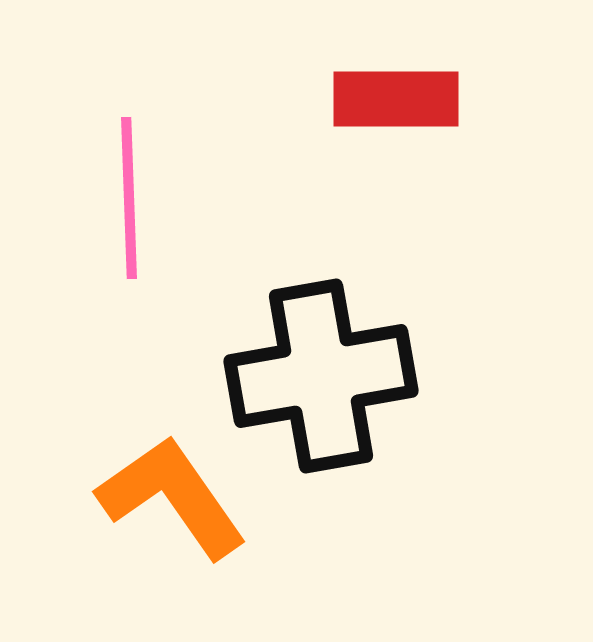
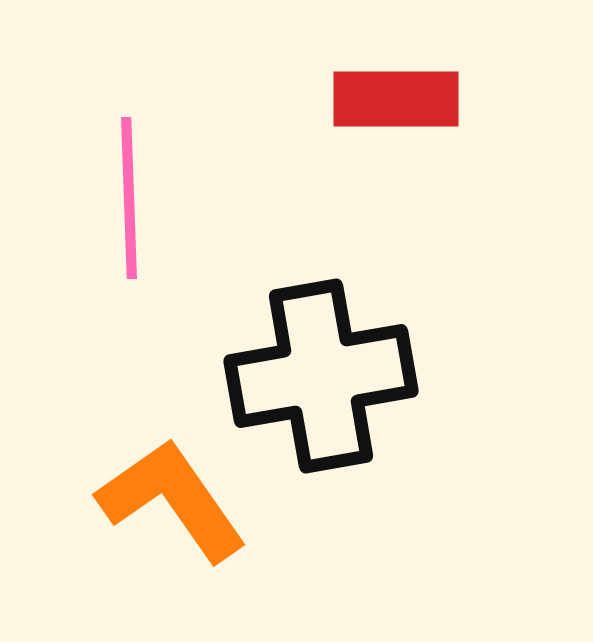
orange L-shape: moved 3 px down
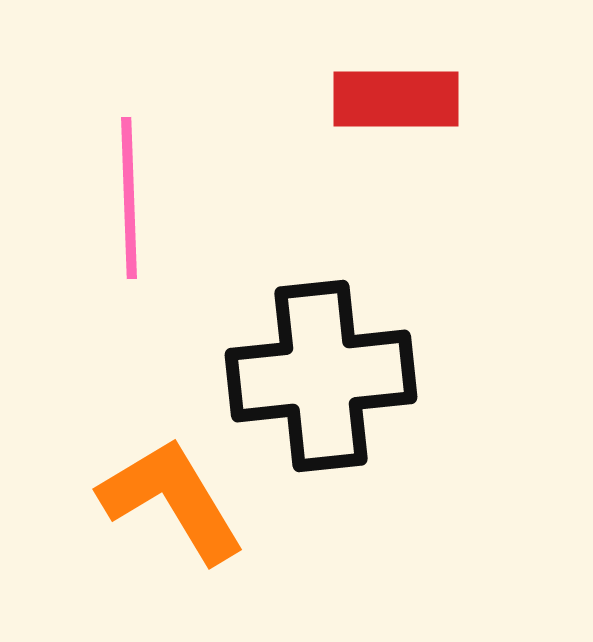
black cross: rotated 4 degrees clockwise
orange L-shape: rotated 4 degrees clockwise
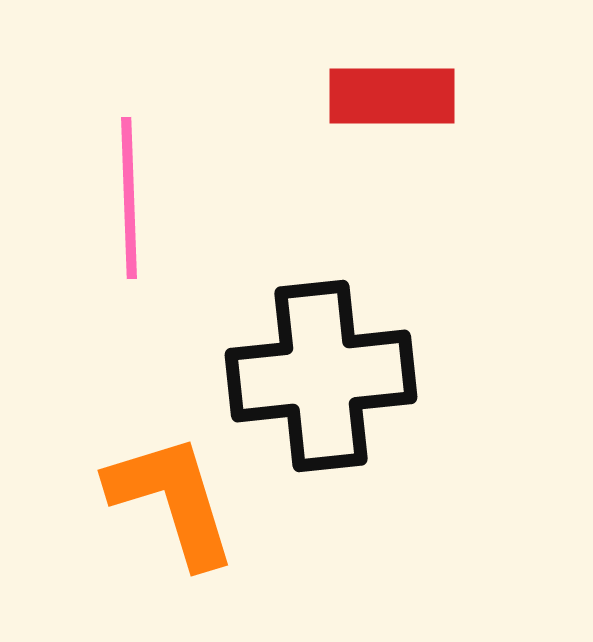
red rectangle: moved 4 px left, 3 px up
orange L-shape: rotated 14 degrees clockwise
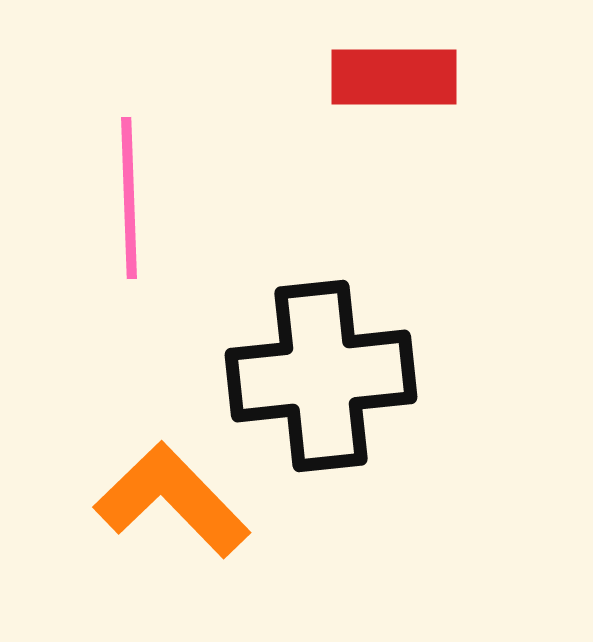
red rectangle: moved 2 px right, 19 px up
orange L-shape: rotated 27 degrees counterclockwise
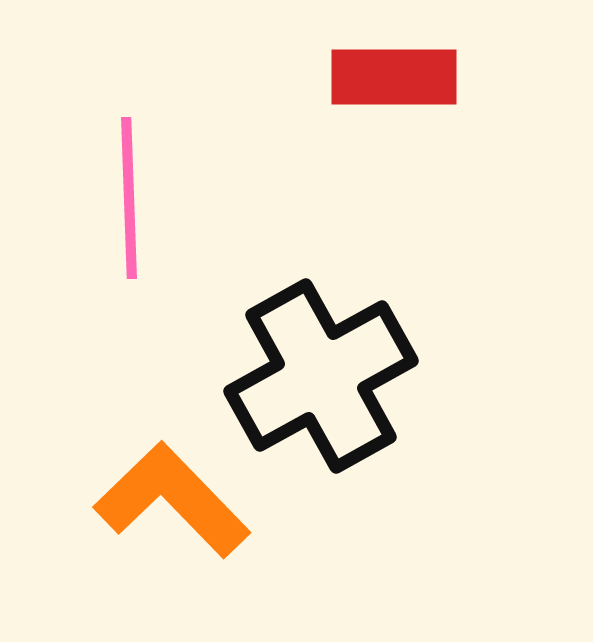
black cross: rotated 23 degrees counterclockwise
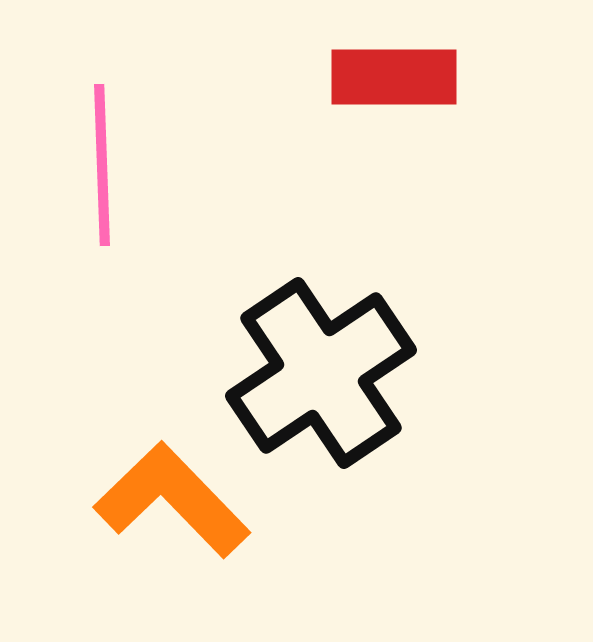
pink line: moved 27 px left, 33 px up
black cross: moved 3 px up; rotated 5 degrees counterclockwise
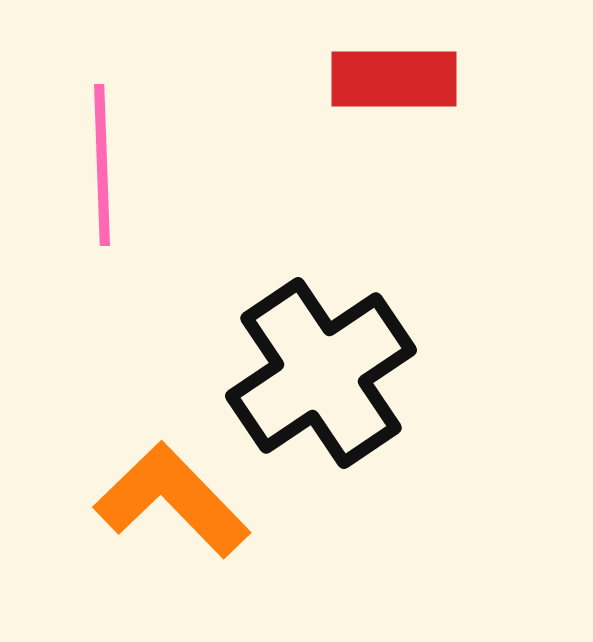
red rectangle: moved 2 px down
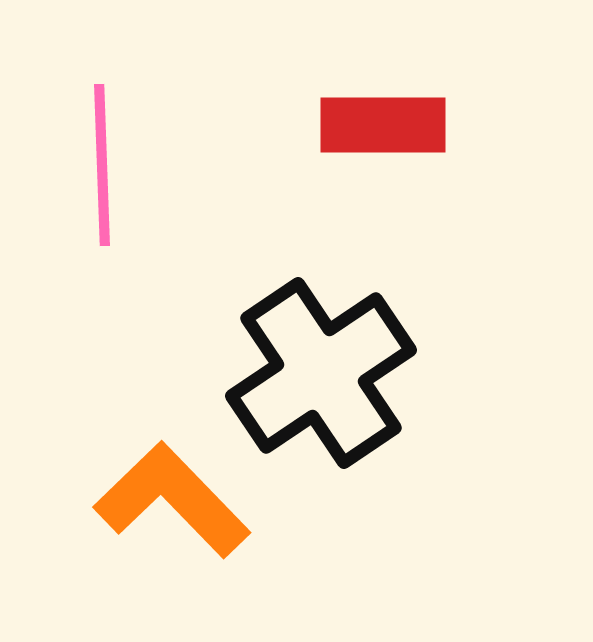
red rectangle: moved 11 px left, 46 px down
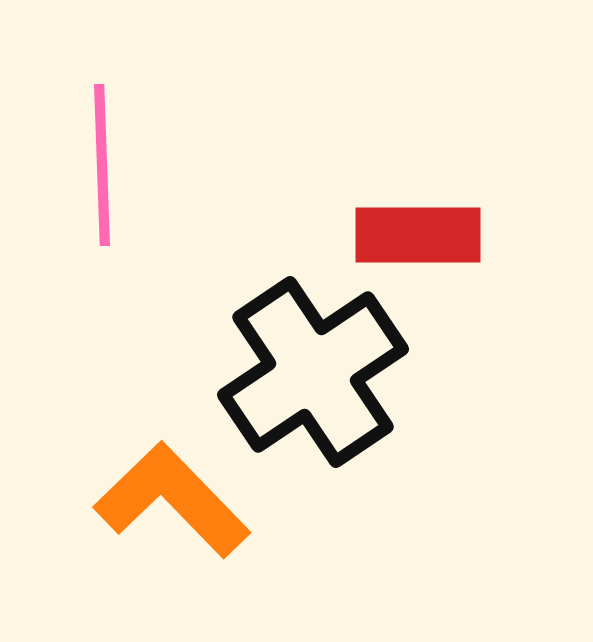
red rectangle: moved 35 px right, 110 px down
black cross: moved 8 px left, 1 px up
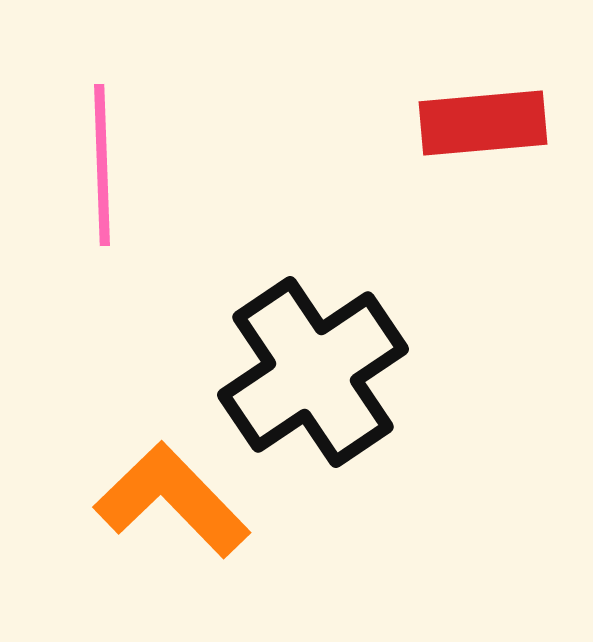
red rectangle: moved 65 px right, 112 px up; rotated 5 degrees counterclockwise
